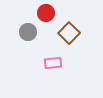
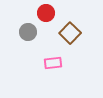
brown square: moved 1 px right
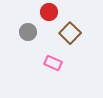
red circle: moved 3 px right, 1 px up
pink rectangle: rotated 30 degrees clockwise
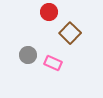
gray circle: moved 23 px down
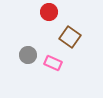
brown square: moved 4 px down; rotated 10 degrees counterclockwise
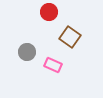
gray circle: moved 1 px left, 3 px up
pink rectangle: moved 2 px down
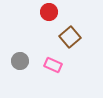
brown square: rotated 15 degrees clockwise
gray circle: moved 7 px left, 9 px down
